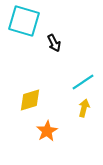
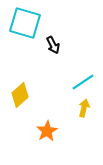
cyan square: moved 1 px right, 2 px down
black arrow: moved 1 px left, 2 px down
yellow diamond: moved 10 px left, 5 px up; rotated 25 degrees counterclockwise
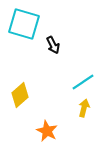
cyan square: moved 1 px left, 1 px down
orange star: rotated 15 degrees counterclockwise
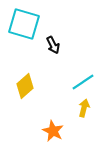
yellow diamond: moved 5 px right, 9 px up
orange star: moved 6 px right
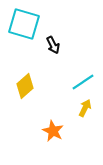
yellow arrow: moved 1 px right; rotated 12 degrees clockwise
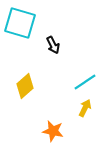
cyan square: moved 4 px left, 1 px up
cyan line: moved 2 px right
orange star: rotated 15 degrees counterclockwise
